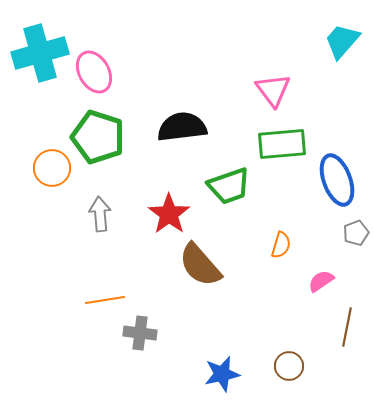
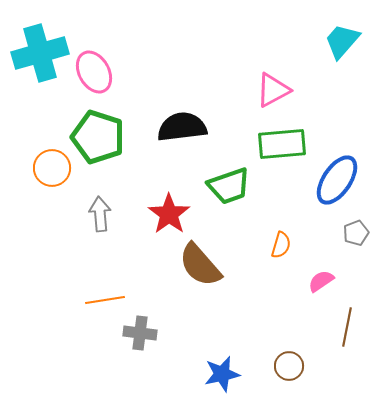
pink triangle: rotated 39 degrees clockwise
blue ellipse: rotated 54 degrees clockwise
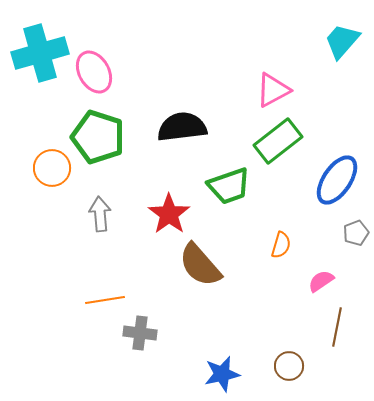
green rectangle: moved 4 px left, 3 px up; rotated 33 degrees counterclockwise
brown line: moved 10 px left
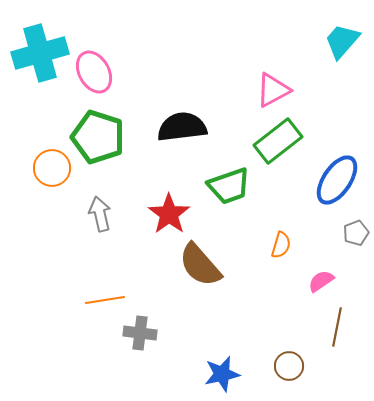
gray arrow: rotated 8 degrees counterclockwise
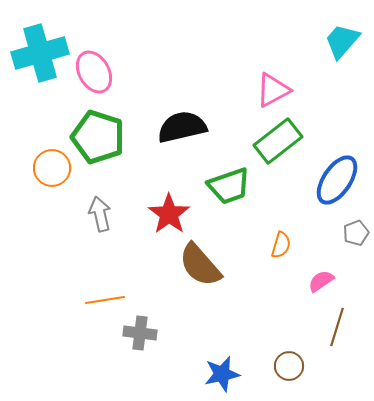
black semicircle: rotated 6 degrees counterclockwise
brown line: rotated 6 degrees clockwise
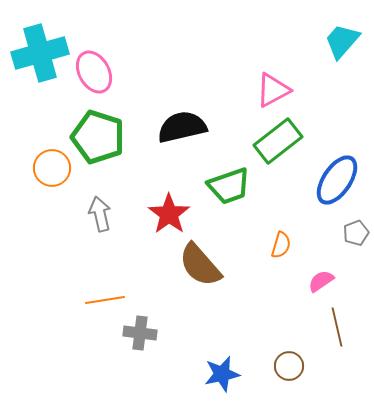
brown line: rotated 30 degrees counterclockwise
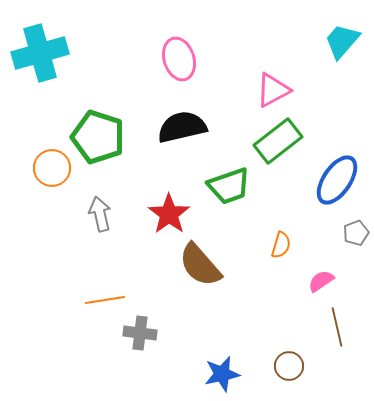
pink ellipse: moved 85 px right, 13 px up; rotated 12 degrees clockwise
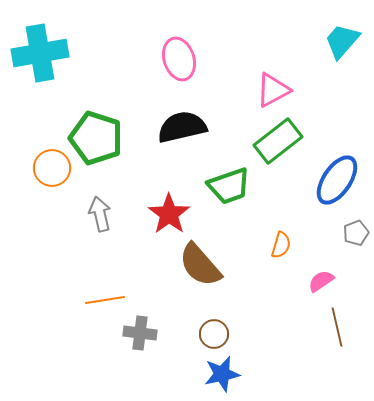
cyan cross: rotated 6 degrees clockwise
green pentagon: moved 2 px left, 1 px down
brown circle: moved 75 px left, 32 px up
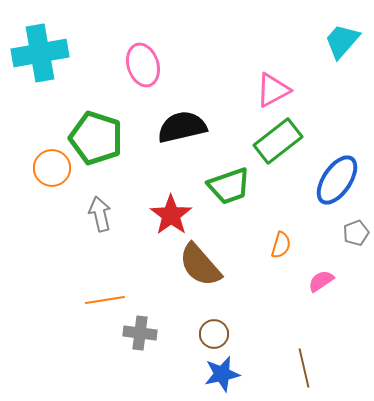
pink ellipse: moved 36 px left, 6 px down
red star: moved 2 px right, 1 px down
brown line: moved 33 px left, 41 px down
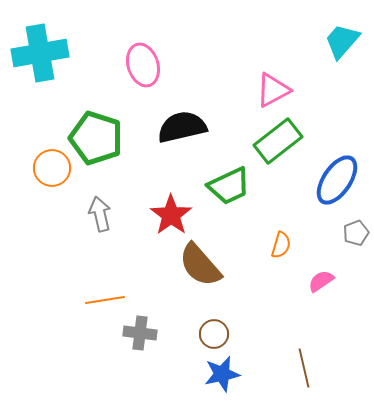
green trapezoid: rotated 6 degrees counterclockwise
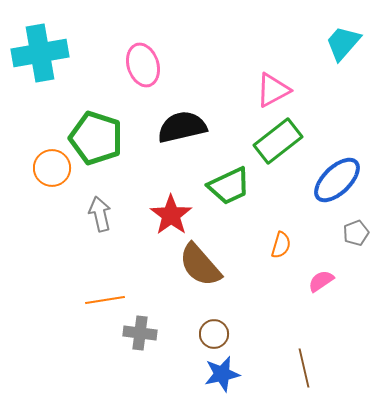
cyan trapezoid: moved 1 px right, 2 px down
blue ellipse: rotated 12 degrees clockwise
